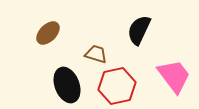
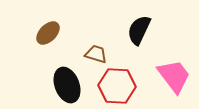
red hexagon: rotated 15 degrees clockwise
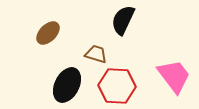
black semicircle: moved 16 px left, 10 px up
black ellipse: rotated 48 degrees clockwise
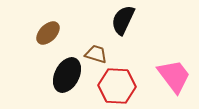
black ellipse: moved 10 px up
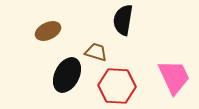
black semicircle: rotated 16 degrees counterclockwise
brown ellipse: moved 2 px up; rotated 20 degrees clockwise
brown trapezoid: moved 2 px up
pink trapezoid: moved 1 px down; rotated 12 degrees clockwise
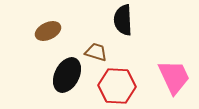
black semicircle: rotated 12 degrees counterclockwise
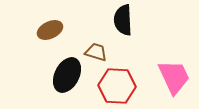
brown ellipse: moved 2 px right, 1 px up
